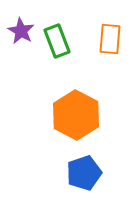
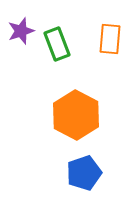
purple star: rotated 24 degrees clockwise
green rectangle: moved 3 px down
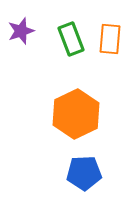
green rectangle: moved 14 px right, 5 px up
orange hexagon: moved 1 px up; rotated 6 degrees clockwise
blue pentagon: rotated 16 degrees clockwise
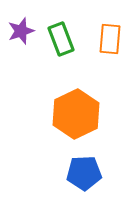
green rectangle: moved 10 px left
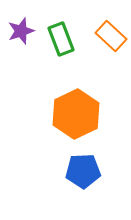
orange rectangle: moved 1 px right, 3 px up; rotated 52 degrees counterclockwise
blue pentagon: moved 1 px left, 2 px up
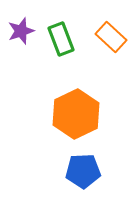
orange rectangle: moved 1 px down
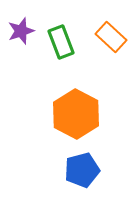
green rectangle: moved 3 px down
orange hexagon: rotated 6 degrees counterclockwise
blue pentagon: moved 1 px left, 1 px up; rotated 12 degrees counterclockwise
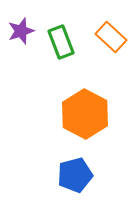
orange hexagon: moved 9 px right
blue pentagon: moved 7 px left, 5 px down
